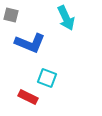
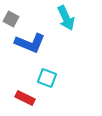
gray square: moved 4 px down; rotated 14 degrees clockwise
red rectangle: moved 3 px left, 1 px down
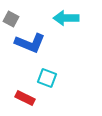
cyan arrow: rotated 115 degrees clockwise
